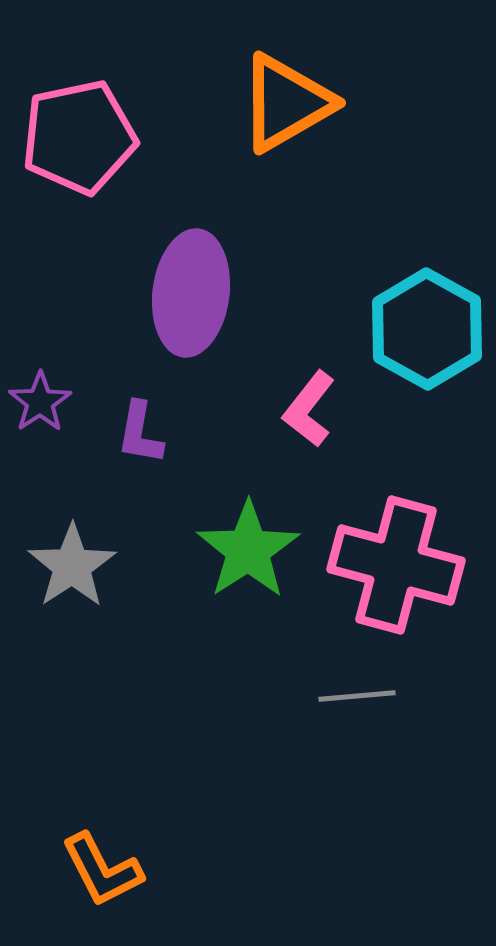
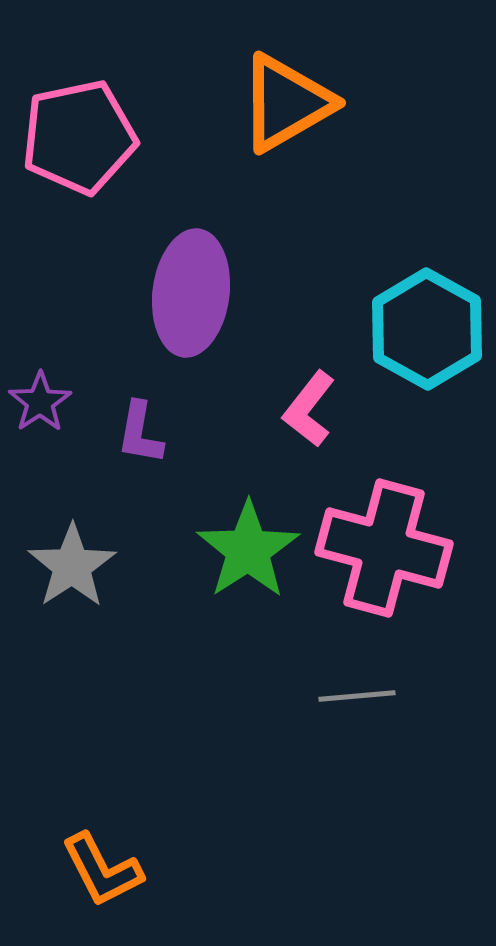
pink cross: moved 12 px left, 17 px up
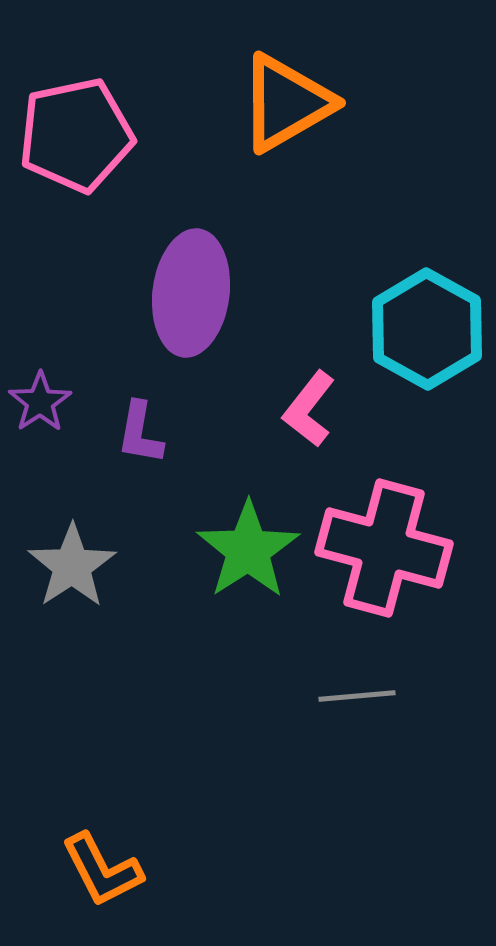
pink pentagon: moved 3 px left, 2 px up
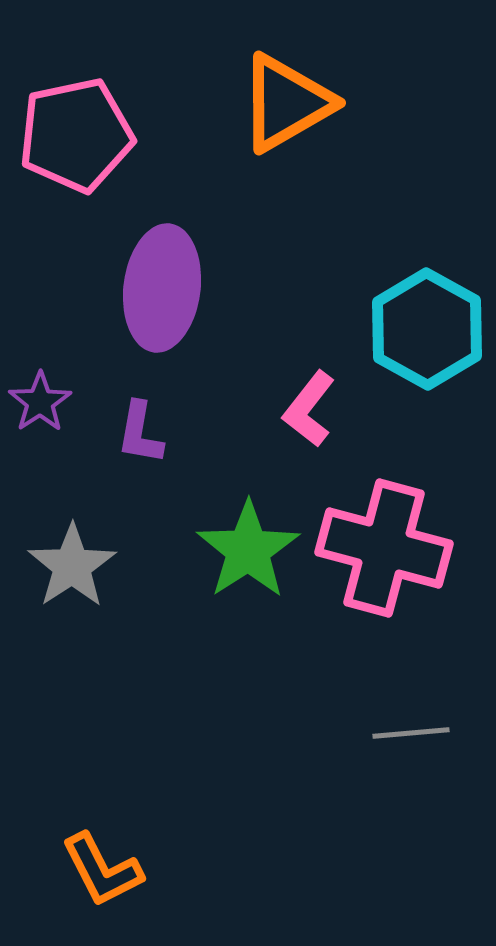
purple ellipse: moved 29 px left, 5 px up
gray line: moved 54 px right, 37 px down
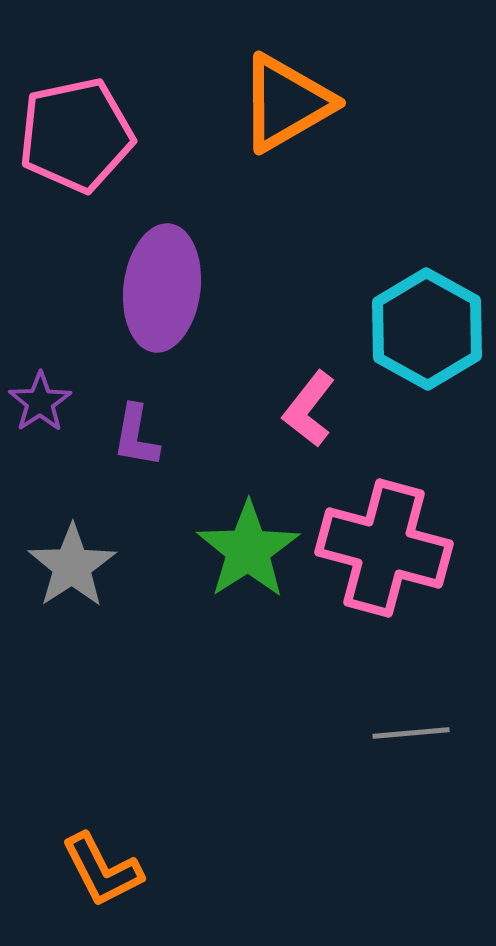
purple L-shape: moved 4 px left, 3 px down
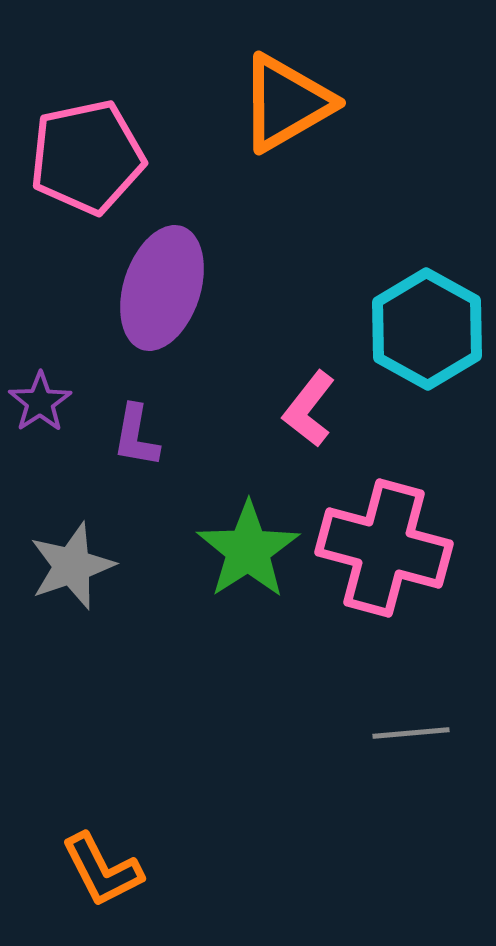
pink pentagon: moved 11 px right, 22 px down
purple ellipse: rotated 11 degrees clockwise
gray star: rotated 14 degrees clockwise
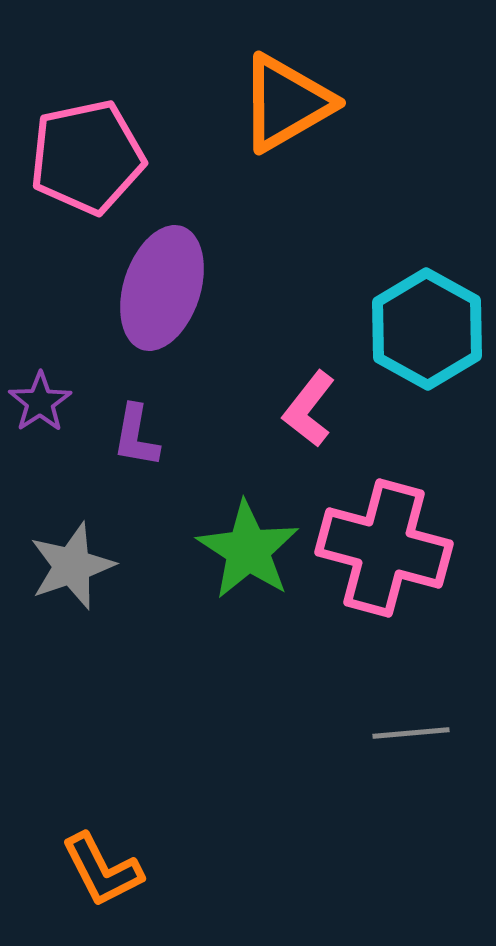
green star: rotated 6 degrees counterclockwise
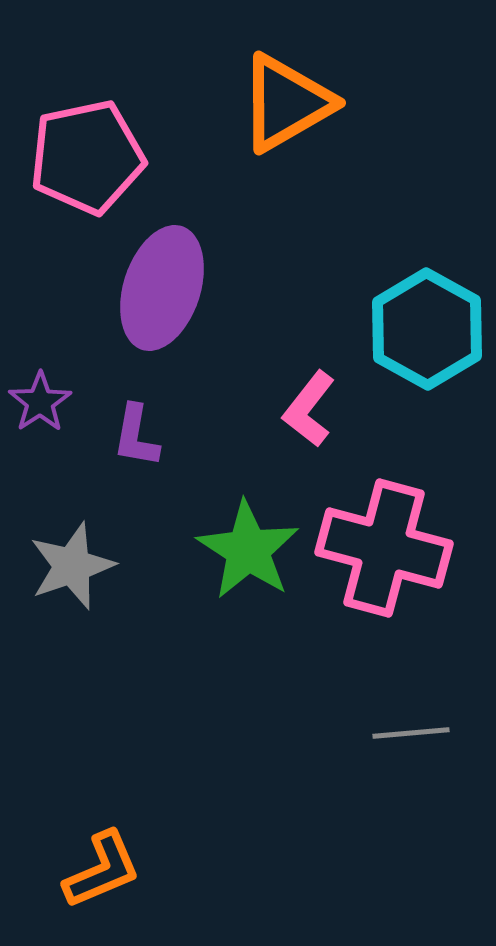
orange L-shape: rotated 86 degrees counterclockwise
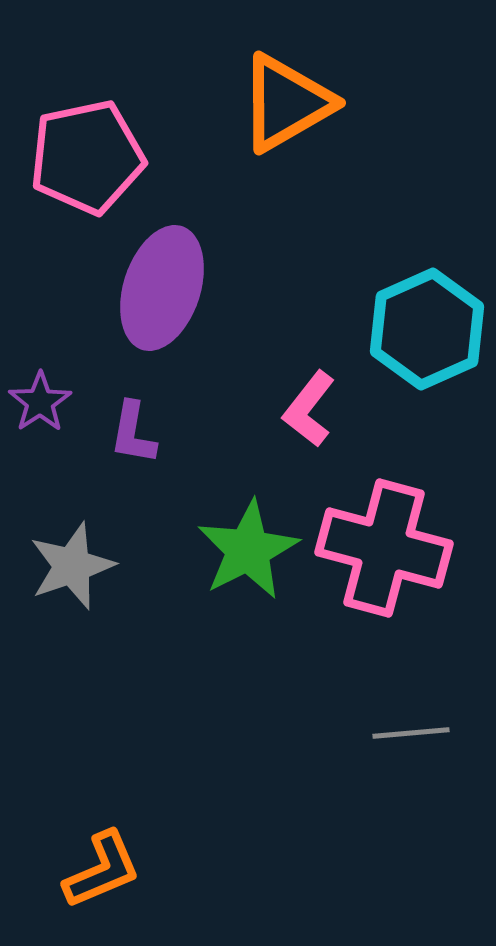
cyan hexagon: rotated 7 degrees clockwise
purple L-shape: moved 3 px left, 3 px up
green star: rotated 12 degrees clockwise
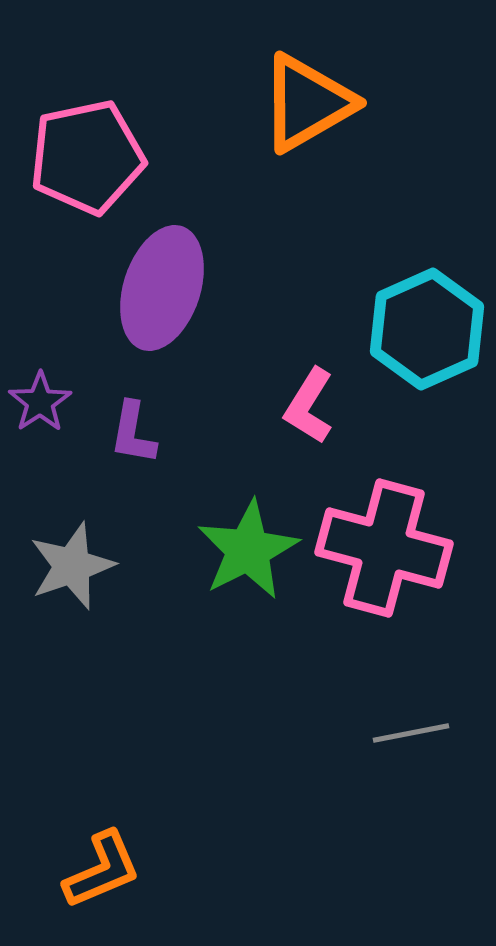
orange triangle: moved 21 px right
pink L-shape: moved 3 px up; rotated 6 degrees counterclockwise
gray line: rotated 6 degrees counterclockwise
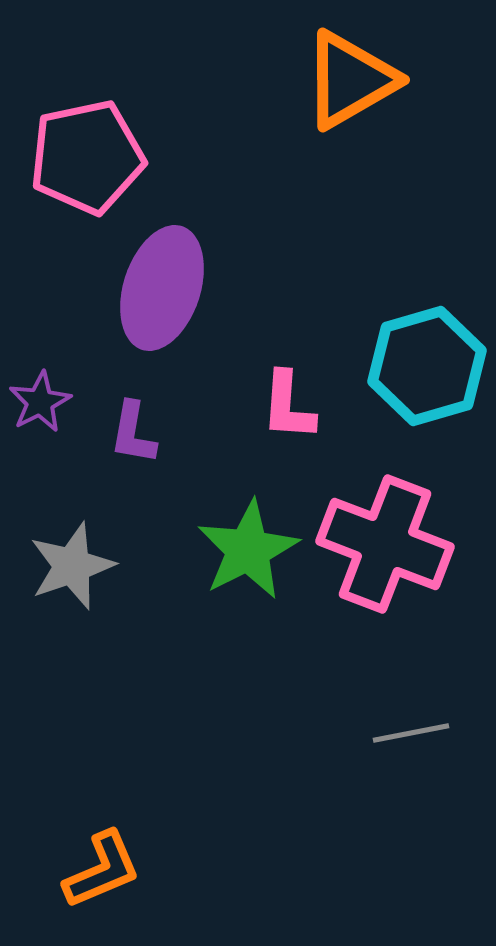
orange triangle: moved 43 px right, 23 px up
cyan hexagon: moved 37 px down; rotated 8 degrees clockwise
purple star: rotated 6 degrees clockwise
pink L-shape: moved 21 px left; rotated 28 degrees counterclockwise
pink cross: moved 1 px right, 4 px up; rotated 6 degrees clockwise
